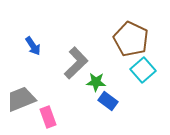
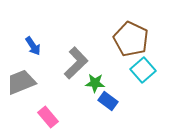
green star: moved 1 px left, 1 px down
gray trapezoid: moved 17 px up
pink rectangle: rotated 20 degrees counterclockwise
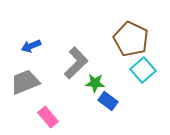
blue arrow: moved 2 px left; rotated 102 degrees clockwise
gray trapezoid: moved 4 px right
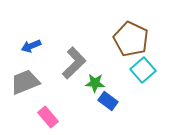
gray L-shape: moved 2 px left
